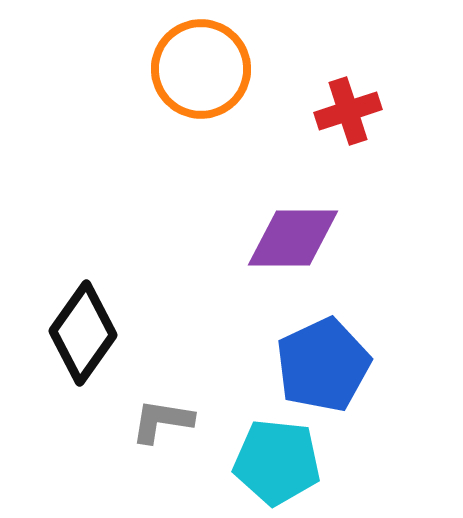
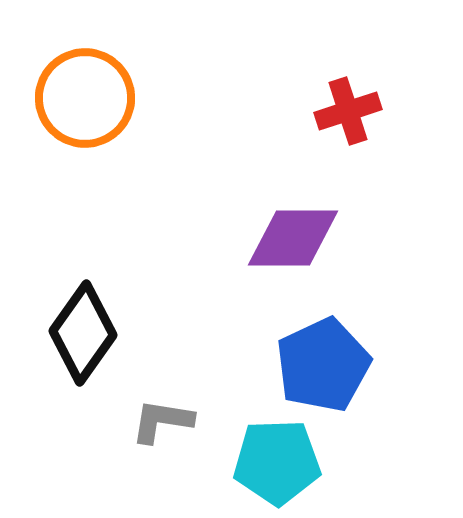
orange circle: moved 116 px left, 29 px down
cyan pentagon: rotated 8 degrees counterclockwise
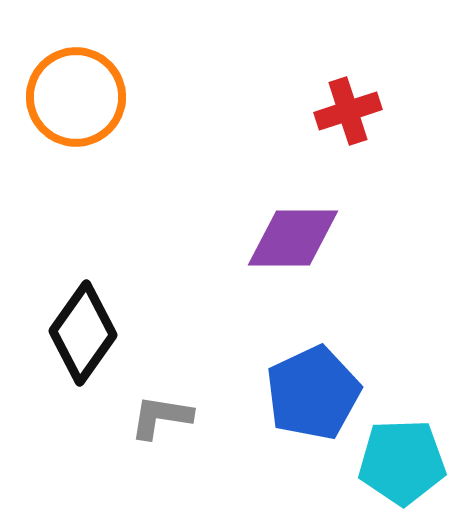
orange circle: moved 9 px left, 1 px up
blue pentagon: moved 10 px left, 28 px down
gray L-shape: moved 1 px left, 4 px up
cyan pentagon: moved 125 px right
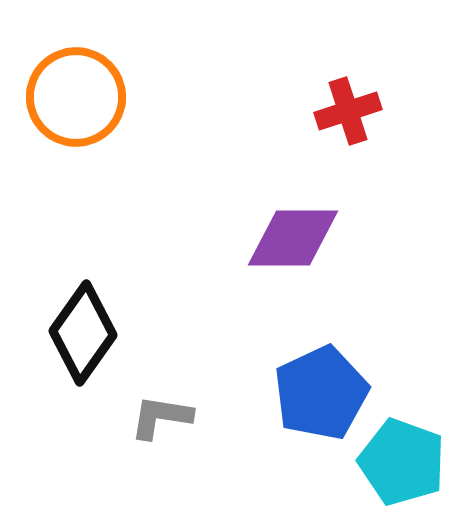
blue pentagon: moved 8 px right
cyan pentagon: rotated 22 degrees clockwise
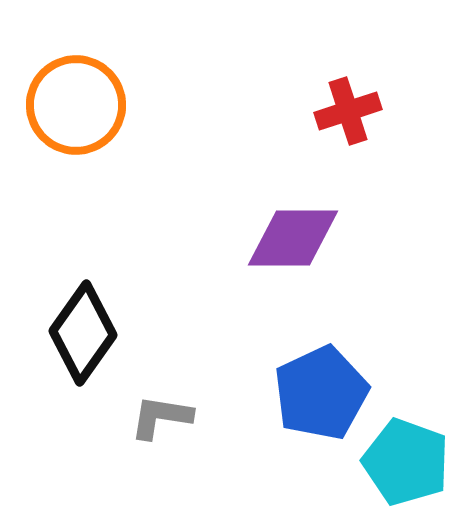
orange circle: moved 8 px down
cyan pentagon: moved 4 px right
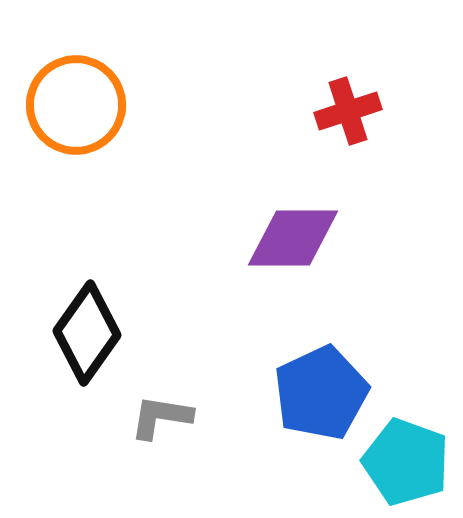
black diamond: moved 4 px right
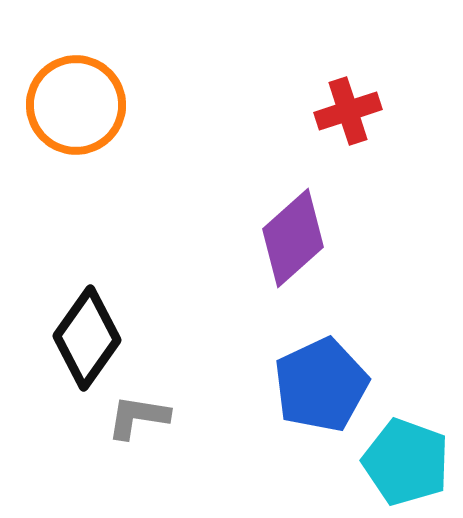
purple diamond: rotated 42 degrees counterclockwise
black diamond: moved 5 px down
blue pentagon: moved 8 px up
gray L-shape: moved 23 px left
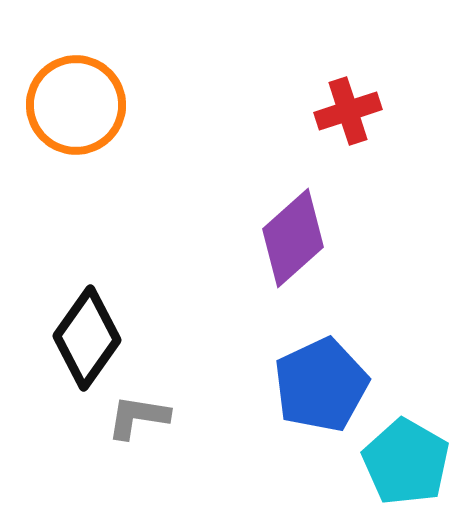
cyan pentagon: rotated 10 degrees clockwise
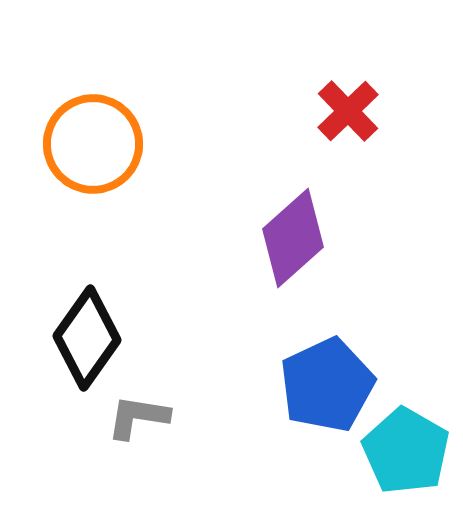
orange circle: moved 17 px right, 39 px down
red cross: rotated 26 degrees counterclockwise
blue pentagon: moved 6 px right
cyan pentagon: moved 11 px up
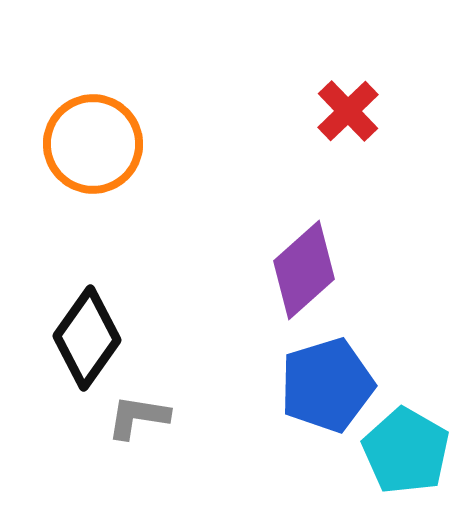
purple diamond: moved 11 px right, 32 px down
blue pentagon: rotated 8 degrees clockwise
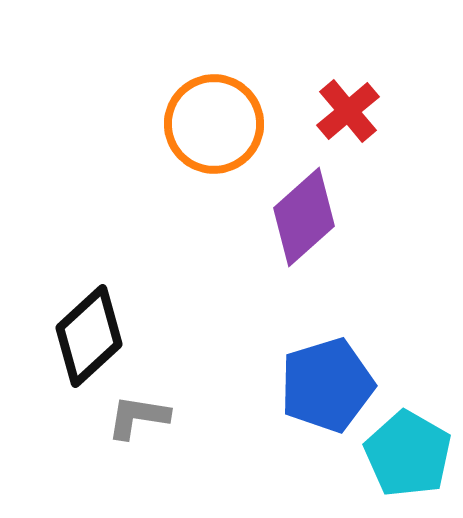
red cross: rotated 4 degrees clockwise
orange circle: moved 121 px right, 20 px up
purple diamond: moved 53 px up
black diamond: moved 2 px right, 2 px up; rotated 12 degrees clockwise
cyan pentagon: moved 2 px right, 3 px down
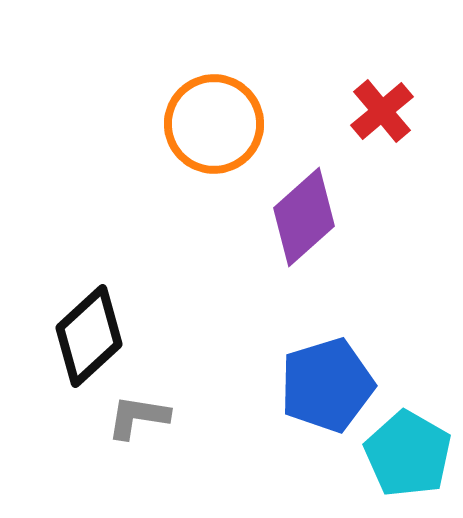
red cross: moved 34 px right
